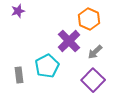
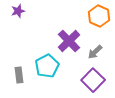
orange hexagon: moved 10 px right, 3 px up
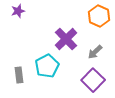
purple cross: moved 3 px left, 2 px up
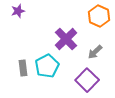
gray rectangle: moved 4 px right, 7 px up
purple square: moved 6 px left
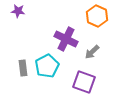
purple star: rotated 24 degrees clockwise
orange hexagon: moved 2 px left
purple cross: rotated 20 degrees counterclockwise
gray arrow: moved 3 px left
purple square: moved 3 px left, 2 px down; rotated 25 degrees counterclockwise
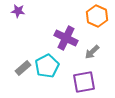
purple cross: moved 1 px up
gray rectangle: rotated 56 degrees clockwise
purple square: rotated 30 degrees counterclockwise
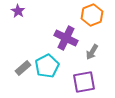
purple star: rotated 24 degrees clockwise
orange hexagon: moved 5 px left, 1 px up; rotated 15 degrees clockwise
gray arrow: rotated 14 degrees counterclockwise
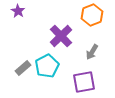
purple cross: moved 5 px left, 2 px up; rotated 20 degrees clockwise
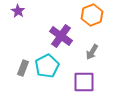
purple cross: rotated 10 degrees counterclockwise
gray rectangle: rotated 28 degrees counterclockwise
purple square: rotated 10 degrees clockwise
